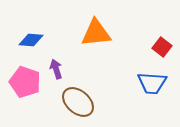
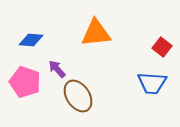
purple arrow: moved 1 px right; rotated 24 degrees counterclockwise
brown ellipse: moved 6 px up; rotated 16 degrees clockwise
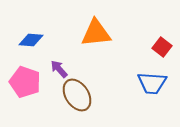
purple arrow: moved 2 px right
brown ellipse: moved 1 px left, 1 px up
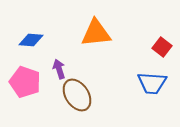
purple arrow: rotated 24 degrees clockwise
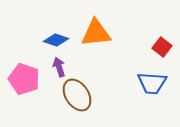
blue diamond: moved 25 px right; rotated 15 degrees clockwise
purple arrow: moved 2 px up
pink pentagon: moved 1 px left, 3 px up
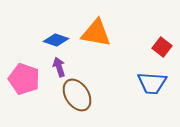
orange triangle: rotated 16 degrees clockwise
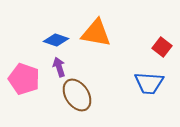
blue trapezoid: moved 3 px left
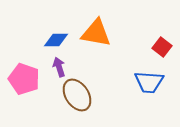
blue diamond: rotated 20 degrees counterclockwise
blue trapezoid: moved 1 px up
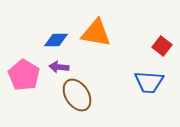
red square: moved 1 px up
purple arrow: rotated 66 degrees counterclockwise
pink pentagon: moved 4 px up; rotated 12 degrees clockwise
